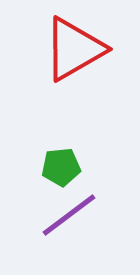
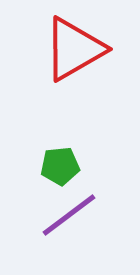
green pentagon: moved 1 px left, 1 px up
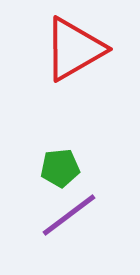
green pentagon: moved 2 px down
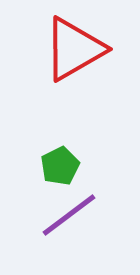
green pentagon: moved 2 px up; rotated 21 degrees counterclockwise
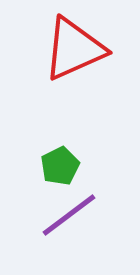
red triangle: rotated 6 degrees clockwise
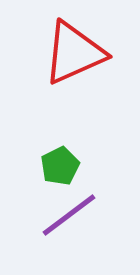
red triangle: moved 4 px down
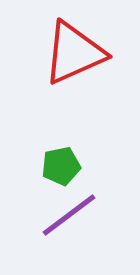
green pentagon: moved 1 px right; rotated 15 degrees clockwise
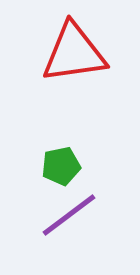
red triangle: rotated 16 degrees clockwise
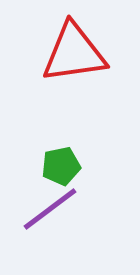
purple line: moved 19 px left, 6 px up
